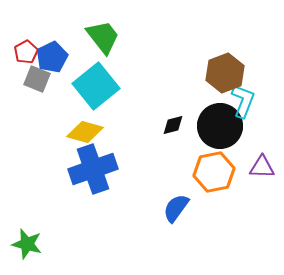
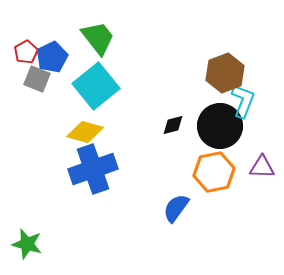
green trapezoid: moved 5 px left, 1 px down
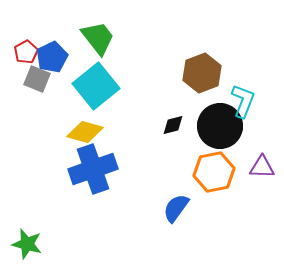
brown hexagon: moved 23 px left
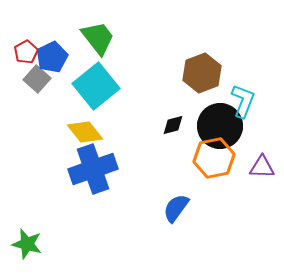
gray square: rotated 20 degrees clockwise
yellow diamond: rotated 36 degrees clockwise
orange hexagon: moved 14 px up
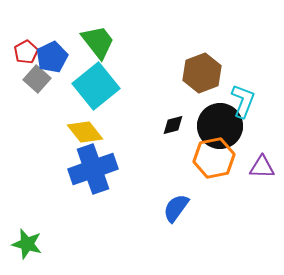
green trapezoid: moved 4 px down
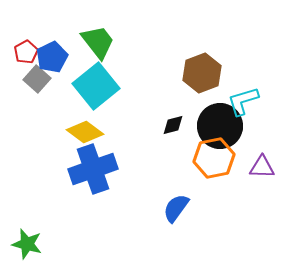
cyan L-shape: rotated 128 degrees counterclockwise
yellow diamond: rotated 15 degrees counterclockwise
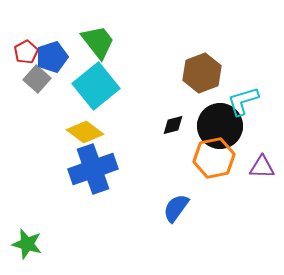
blue pentagon: rotated 8 degrees clockwise
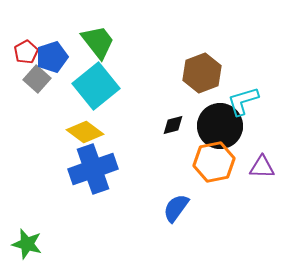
orange hexagon: moved 4 px down
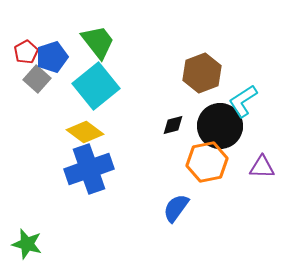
cyan L-shape: rotated 16 degrees counterclockwise
orange hexagon: moved 7 px left
blue cross: moved 4 px left
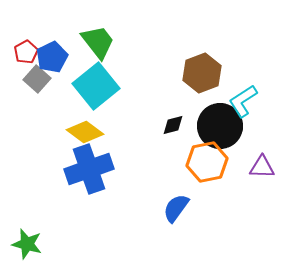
blue pentagon: rotated 8 degrees counterclockwise
